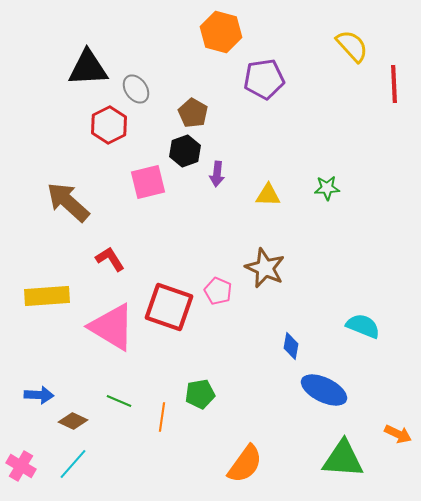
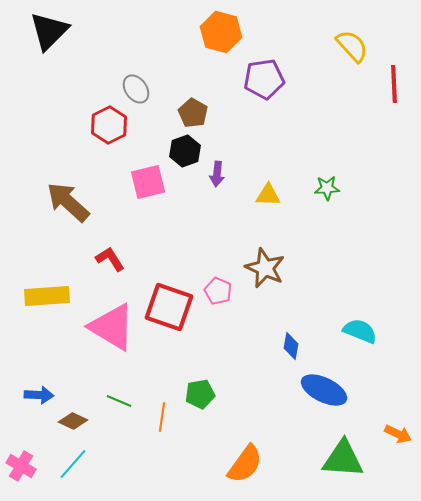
black triangle: moved 39 px left, 37 px up; rotated 42 degrees counterclockwise
cyan semicircle: moved 3 px left, 5 px down
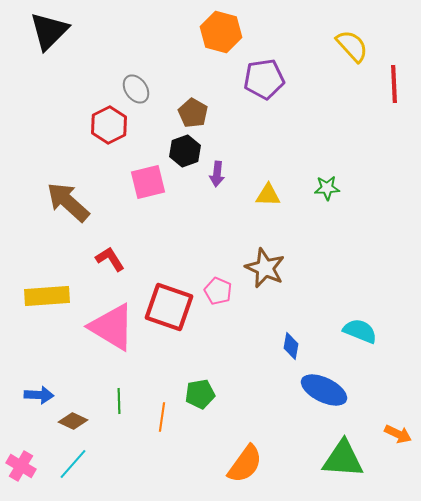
green line: rotated 65 degrees clockwise
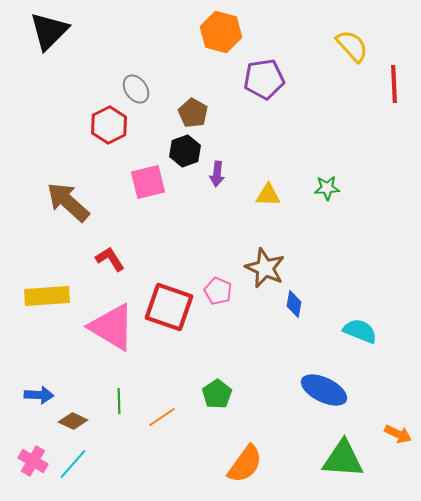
blue diamond: moved 3 px right, 42 px up
green pentagon: moved 17 px right; rotated 24 degrees counterclockwise
orange line: rotated 48 degrees clockwise
pink cross: moved 12 px right, 5 px up
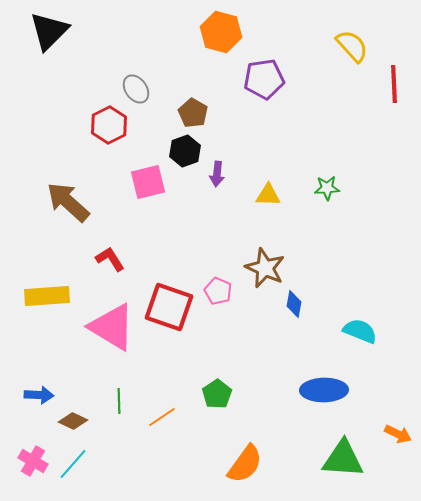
blue ellipse: rotated 27 degrees counterclockwise
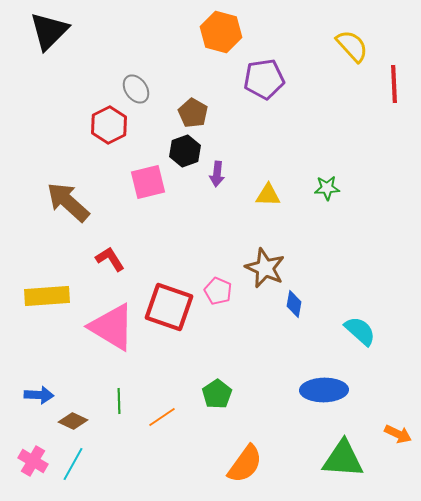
cyan semicircle: rotated 20 degrees clockwise
cyan line: rotated 12 degrees counterclockwise
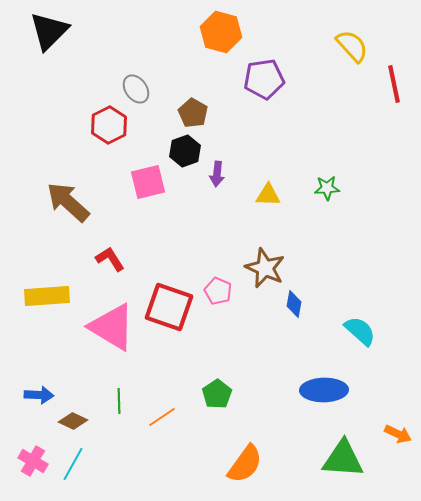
red line: rotated 9 degrees counterclockwise
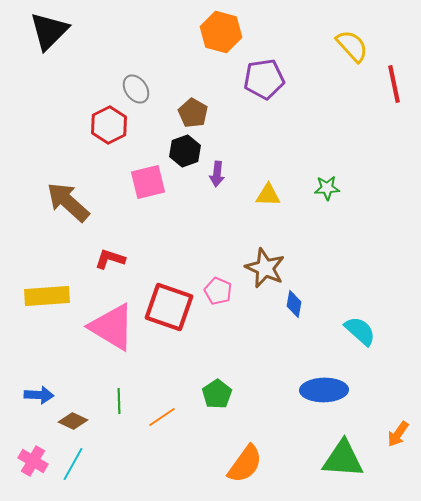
red L-shape: rotated 40 degrees counterclockwise
orange arrow: rotated 100 degrees clockwise
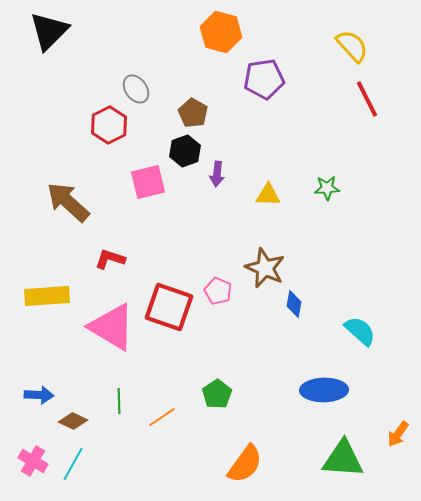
red line: moved 27 px left, 15 px down; rotated 15 degrees counterclockwise
